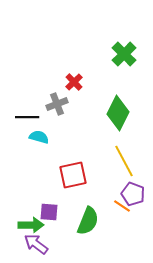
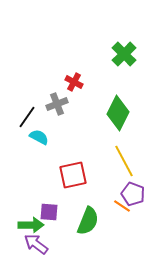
red cross: rotated 18 degrees counterclockwise
black line: rotated 55 degrees counterclockwise
cyan semicircle: rotated 12 degrees clockwise
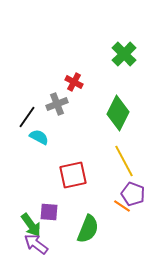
green semicircle: moved 8 px down
green arrow: rotated 55 degrees clockwise
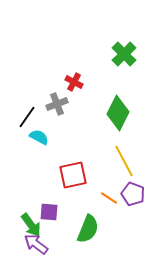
orange line: moved 13 px left, 8 px up
